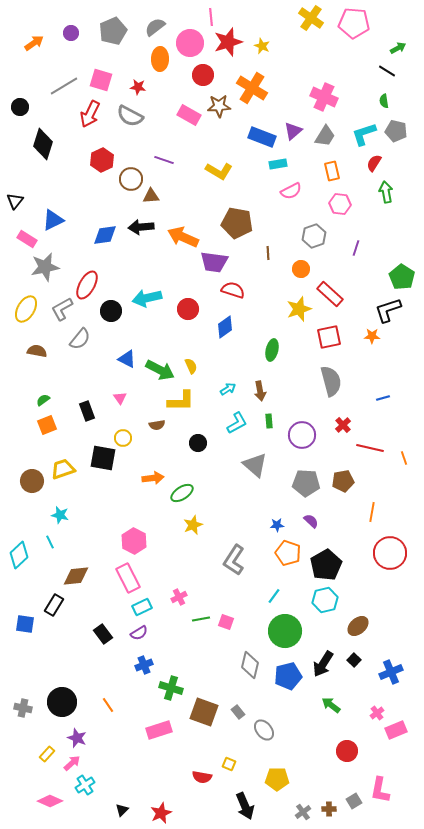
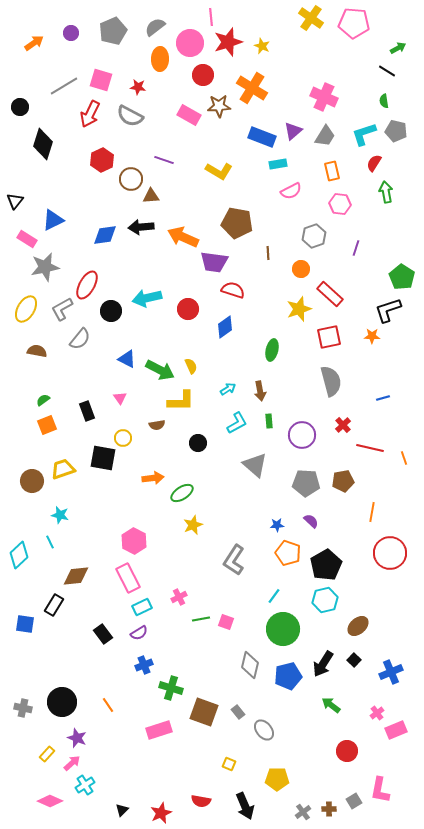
green circle at (285, 631): moved 2 px left, 2 px up
red semicircle at (202, 777): moved 1 px left, 24 px down
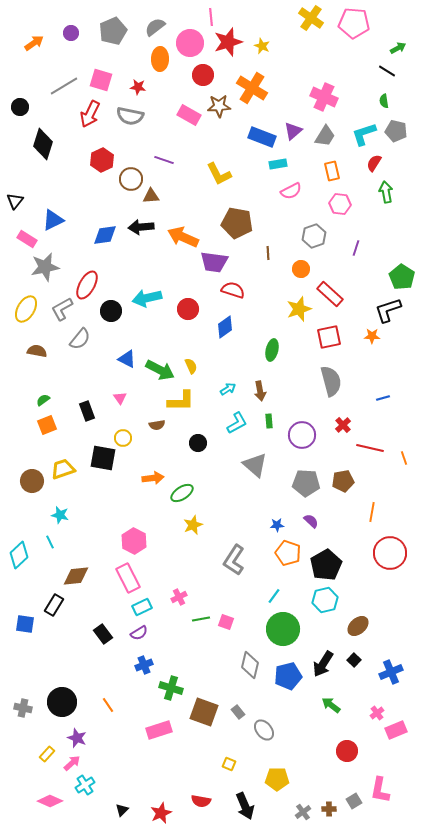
gray semicircle at (130, 116): rotated 16 degrees counterclockwise
yellow L-shape at (219, 171): moved 3 px down; rotated 32 degrees clockwise
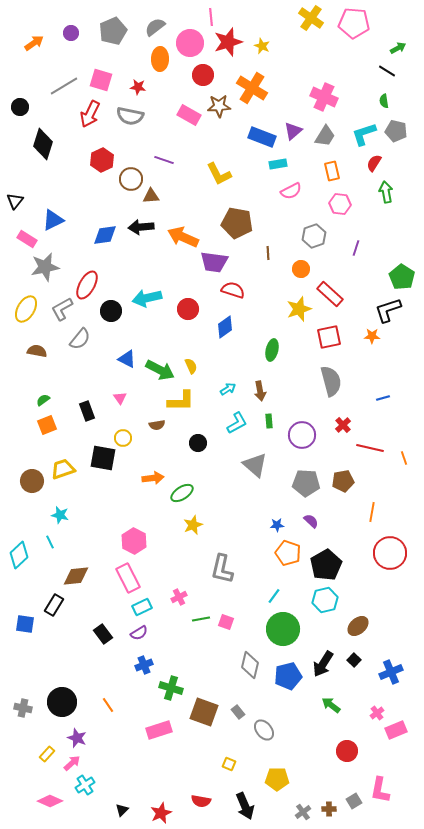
gray L-shape at (234, 560): moved 12 px left, 9 px down; rotated 20 degrees counterclockwise
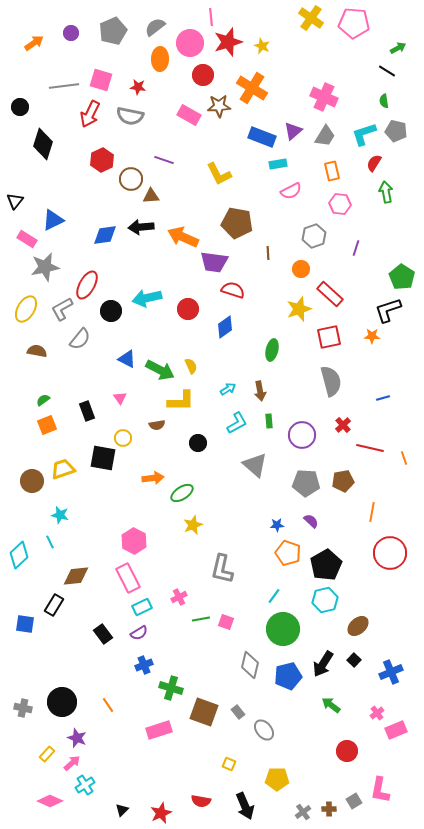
gray line at (64, 86): rotated 24 degrees clockwise
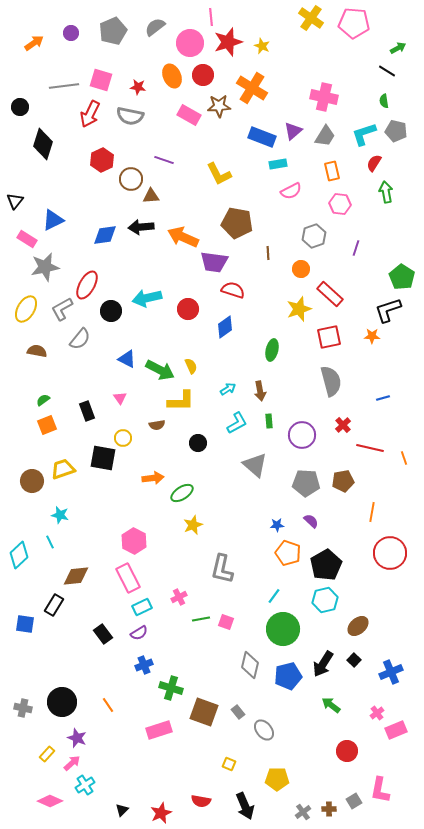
orange ellipse at (160, 59): moved 12 px right, 17 px down; rotated 25 degrees counterclockwise
pink cross at (324, 97): rotated 12 degrees counterclockwise
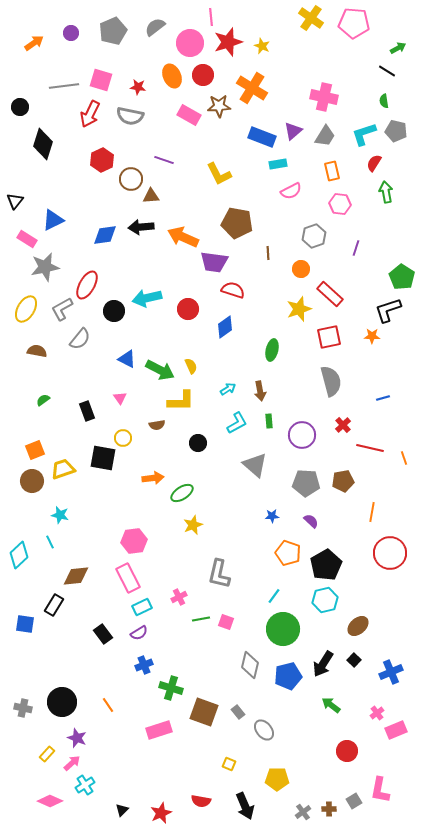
black circle at (111, 311): moved 3 px right
orange square at (47, 425): moved 12 px left, 25 px down
blue star at (277, 525): moved 5 px left, 9 px up
pink hexagon at (134, 541): rotated 25 degrees clockwise
gray L-shape at (222, 569): moved 3 px left, 5 px down
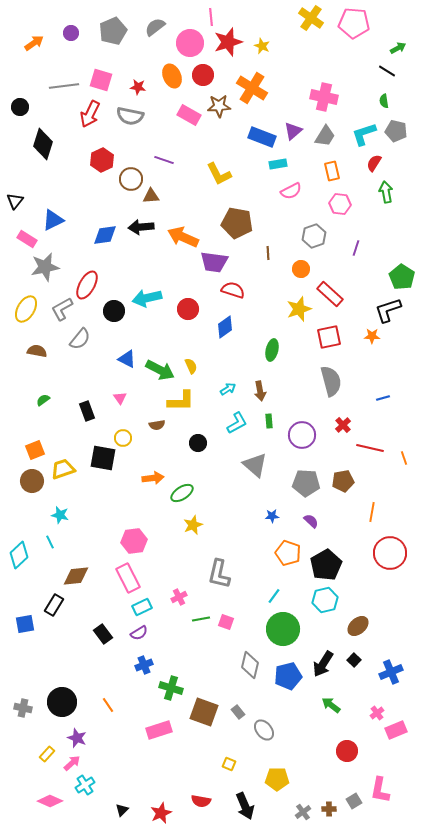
blue square at (25, 624): rotated 18 degrees counterclockwise
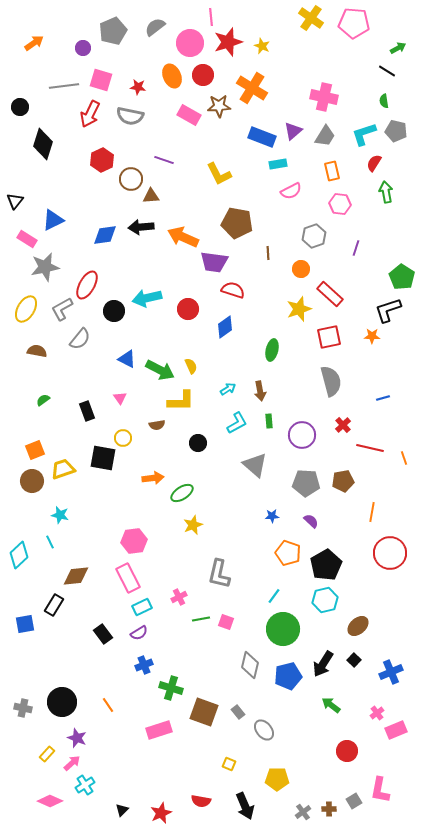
purple circle at (71, 33): moved 12 px right, 15 px down
